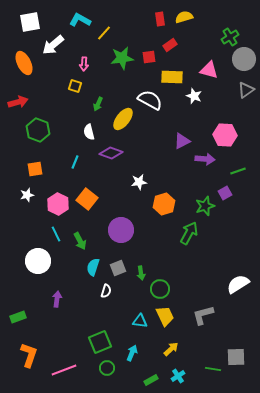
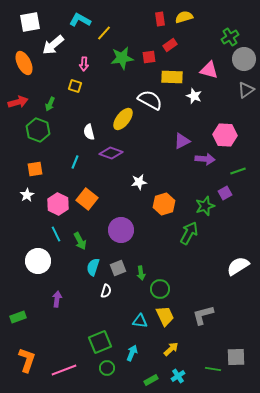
green arrow at (98, 104): moved 48 px left
white star at (27, 195): rotated 16 degrees counterclockwise
white semicircle at (238, 284): moved 18 px up
orange L-shape at (29, 355): moved 2 px left, 5 px down
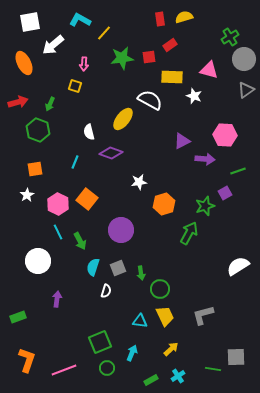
cyan line at (56, 234): moved 2 px right, 2 px up
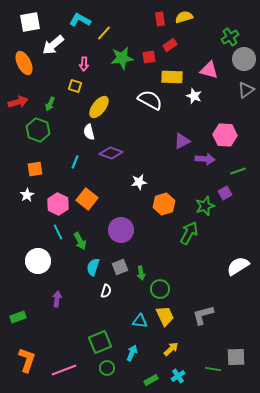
yellow ellipse at (123, 119): moved 24 px left, 12 px up
gray square at (118, 268): moved 2 px right, 1 px up
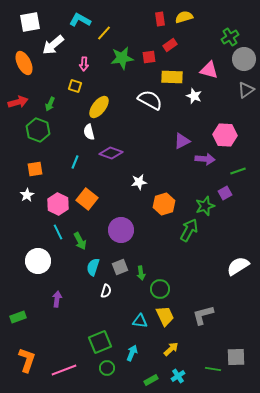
green arrow at (189, 233): moved 3 px up
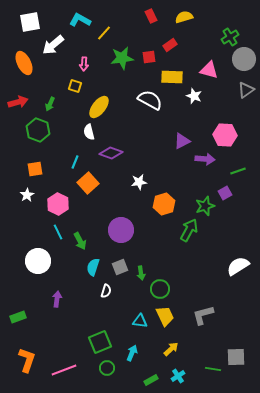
red rectangle at (160, 19): moved 9 px left, 3 px up; rotated 16 degrees counterclockwise
orange square at (87, 199): moved 1 px right, 16 px up; rotated 10 degrees clockwise
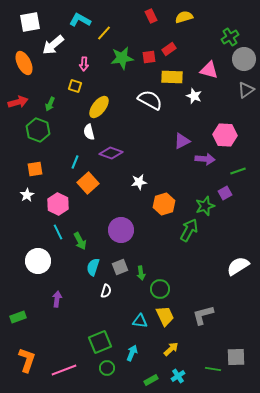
red rectangle at (170, 45): moved 1 px left, 4 px down
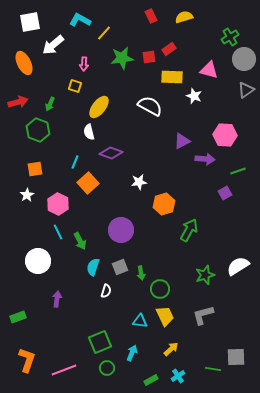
white semicircle at (150, 100): moved 6 px down
green star at (205, 206): moved 69 px down
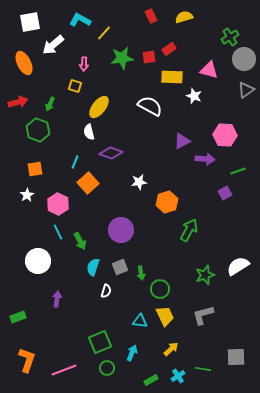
orange hexagon at (164, 204): moved 3 px right, 2 px up
green line at (213, 369): moved 10 px left
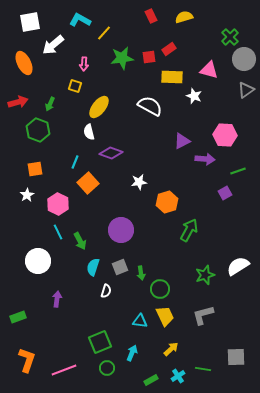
green cross at (230, 37): rotated 12 degrees counterclockwise
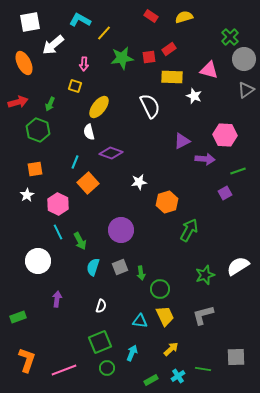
red rectangle at (151, 16): rotated 32 degrees counterclockwise
white semicircle at (150, 106): rotated 35 degrees clockwise
white semicircle at (106, 291): moved 5 px left, 15 px down
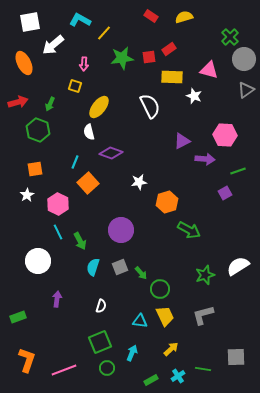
green arrow at (189, 230): rotated 90 degrees clockwise
green arrow at (141, 273): rotated 32 degrees counterclockwise
